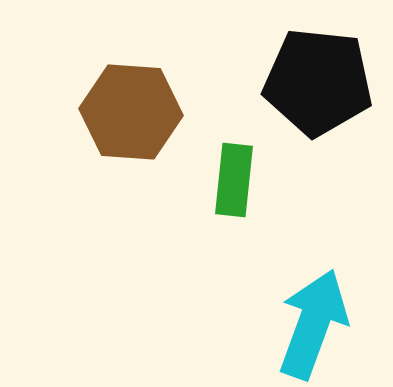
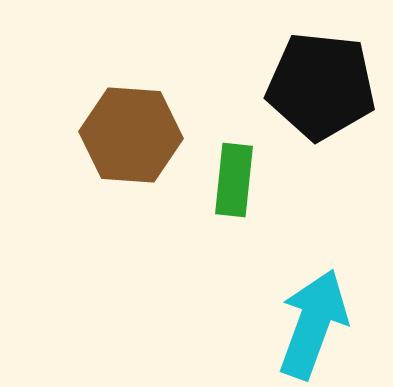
black pentagon: moved 3 px right, 4 px down
brown hexagon: moved 23 px down
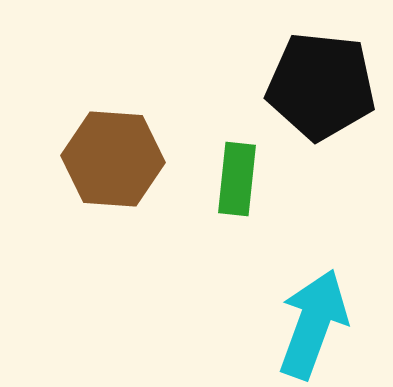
brown hexagon: moved 18 px left, 24 px down
green rectangle: moved 3 px right, 1 px up
